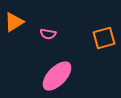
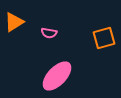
pink semicircle: moved 1 px right, 1 px up
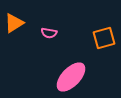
orange triangle: moved 1 px down
pink ellipse: moved 14 px right, 1 px down
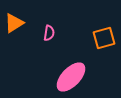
pink semicircle: rotated 91 degrees counterclockwise
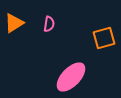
pink semicircle: moved 9 px up
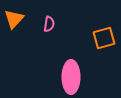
orange triangle: moved 4 px up; rotated 15 degrees counterclockwise
pink ellipse: rotated 44 degrees counterclockwise
